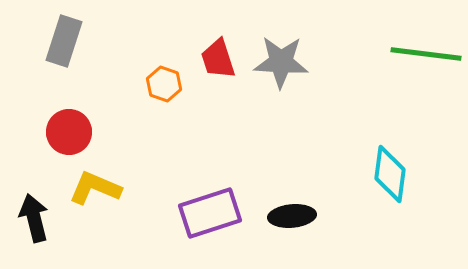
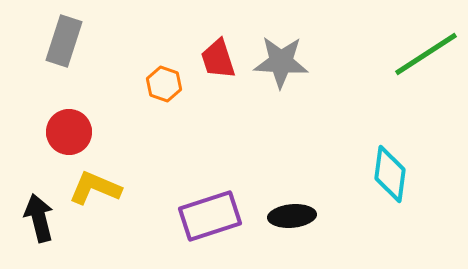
green line: rotated 40 degrees counterclockwise
purple rectangle: moved 3 px down
black arrow: moved 5 px right
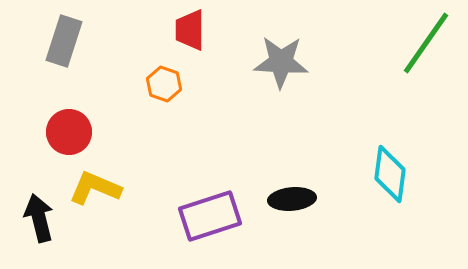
green line: moved 11 px up; rotated 22 degrees counterclockwise
red trapezoid: moved 28 px left, 29 px up; rotated 18 degrees clockwise
black ellipse: moved 17 px up
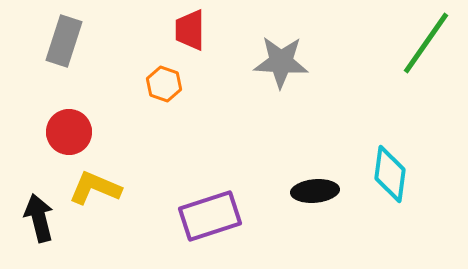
black ellipse: moved 23 px right, 8 px up
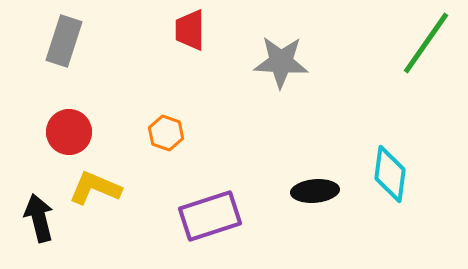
orange hexagon: moved 2 px right, 49 px down
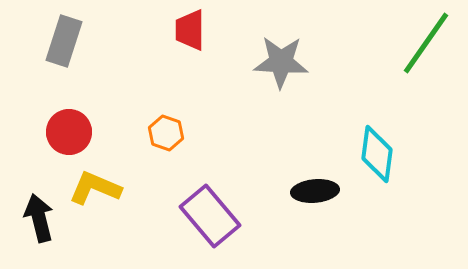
cyan diamond: moved 13 px left, 20 px up
purple rectangle: rotated 68 degrees clockwise
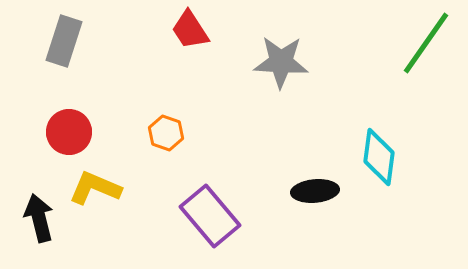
red trapezoid: rotated 33 degrees counterclockwise
cyan diamond: moved 2 px right, 3 px down
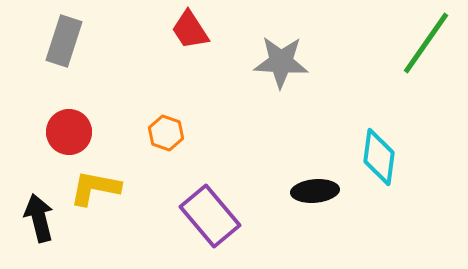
yellow L-shape: rotated 12 degrees counterclockwise
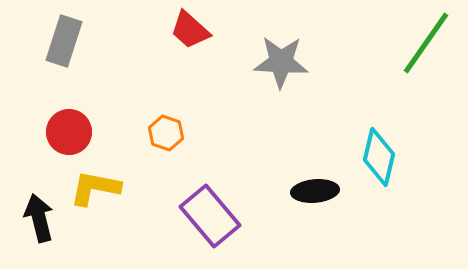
red trapezoid: rotated 15 degrees counterclockwise
cyan diamond: rotated 6 degrees clockwise
